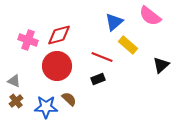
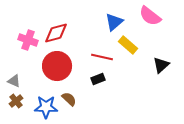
red diamond: moved 3 px left, 2 px up
red line: rotated 10 degrees counterclockwise
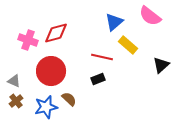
red circle: moved 6 px left, 5 px down
blue star: rotated 15 degrees counterclockwise
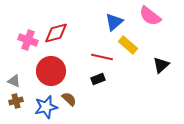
brown cross: rotated 24 degrees clockwise
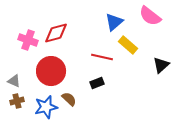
black rectangle: moved 1 px left, 4 px down
brown cross: moved 1 px right
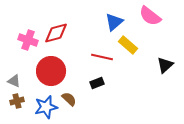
black triangle: moved 4 px right
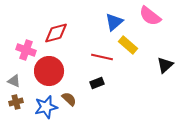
pink cross: moved 2 px left, 10 px down
red circle: moved 2 px left
brown cross: moved 1 px left, 1 px down
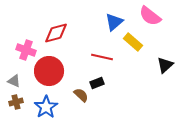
yellow rectangle: moved 5 px right, 3 px up
brown semicircle: moved 12 px right, 4 px up
blue star: rotated 20 degrees counterclockwise
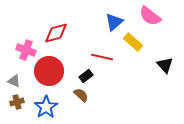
black triangle: rotated 30 degrees counterclockwise
black rectangle: moved 11 px left, 7 px up; rotated 16 degrees counterclockwise
brown cross: moved 1 px right
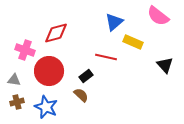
pink semicircle: moved 8 px right
yellow rectangle: rotated 18 degrees counterclockwise
pink cross: moved 1 px left
red line: moved 4 px right
gray triangle: moved 1 px up; rotated 16 degrees counterclockwise
blue star: rotated 15 degrees counterclockwise
